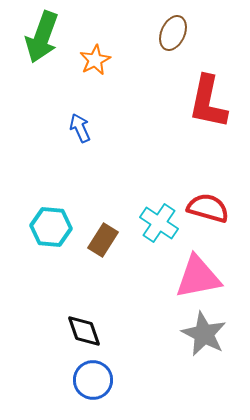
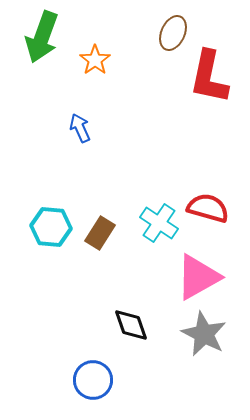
orange star: rotated 8 degrees counterclockwise
red L-shape: moved 1 px right, 25 px up
brown rectangle: moved 3 px left, 7 px up
pink triangle: rotated 18 degrees counterclockwise
black diamond: moved 47 px right, 6 px up
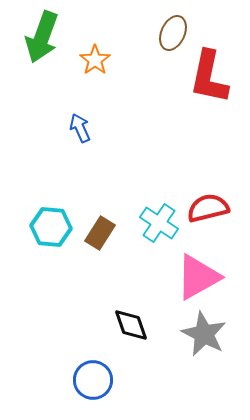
red semicircle: rotated 30 degrees counterclockwise
